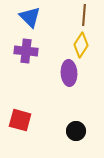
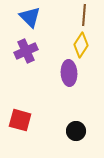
purple cross: rotated 30 degrees counterclockwise
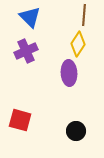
yellow diamond: moved 3 px left, 1 px up
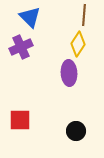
purple cross: moved 5 px left, 4 px up
red square: rotated 15 degrees counterclockwise
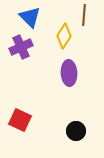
yellow diamond: moved 14 px left, 8 px up
red square: rotated 25 degrees clockwise
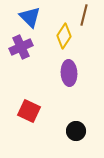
brown line: rotated 10 degrees clockwise
red square: moved 9 px right, 9 px up
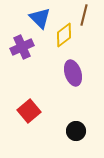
blue triangle: moved 10 px right, 1 px down
yellow diamond: moved 1 px up; rotated 20 degrees clockwise
purple cross: moved 1 px right
purple ellipse: moved 4 px right; rotated 15 degrees counterclockwise
red square: rotated 25 degrees clockwise
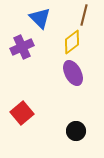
yellow diamond: moved 8 px right, 7 px down
purple ellipse: rotated 10 degrees counterclockwise
red square: moved 7 px left, 2 px down
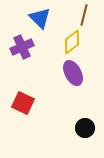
red square: moved 1 px right, 10 px up; rotated 25 degrees counterclockwise
black circle: moved 9 px right, 3 px up
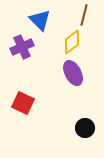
blue triangle: moved 2 px down
